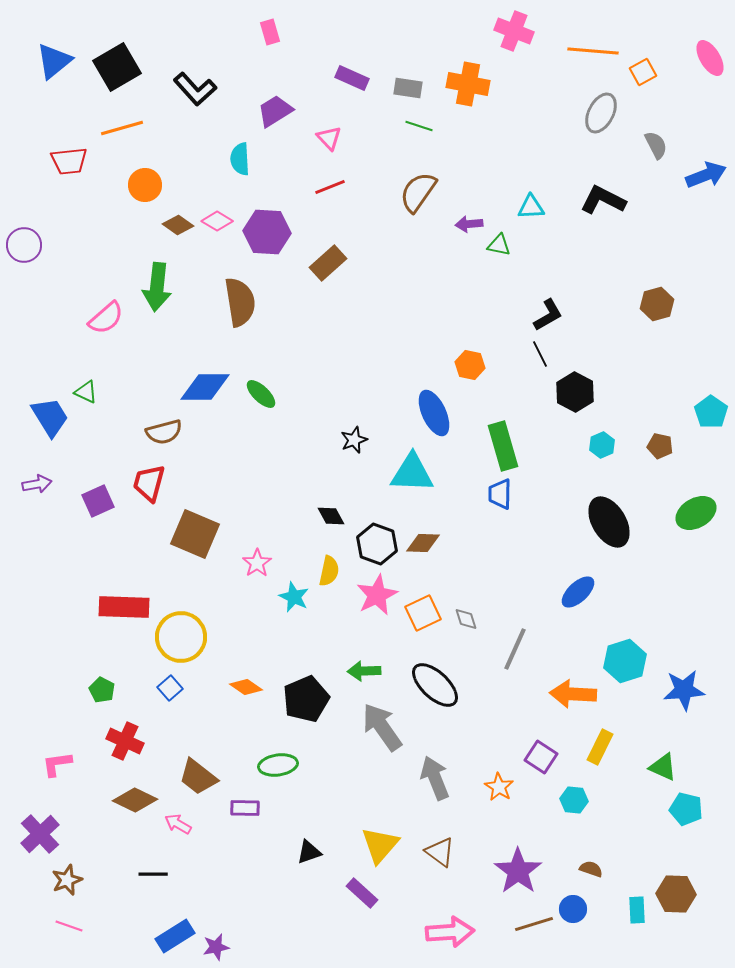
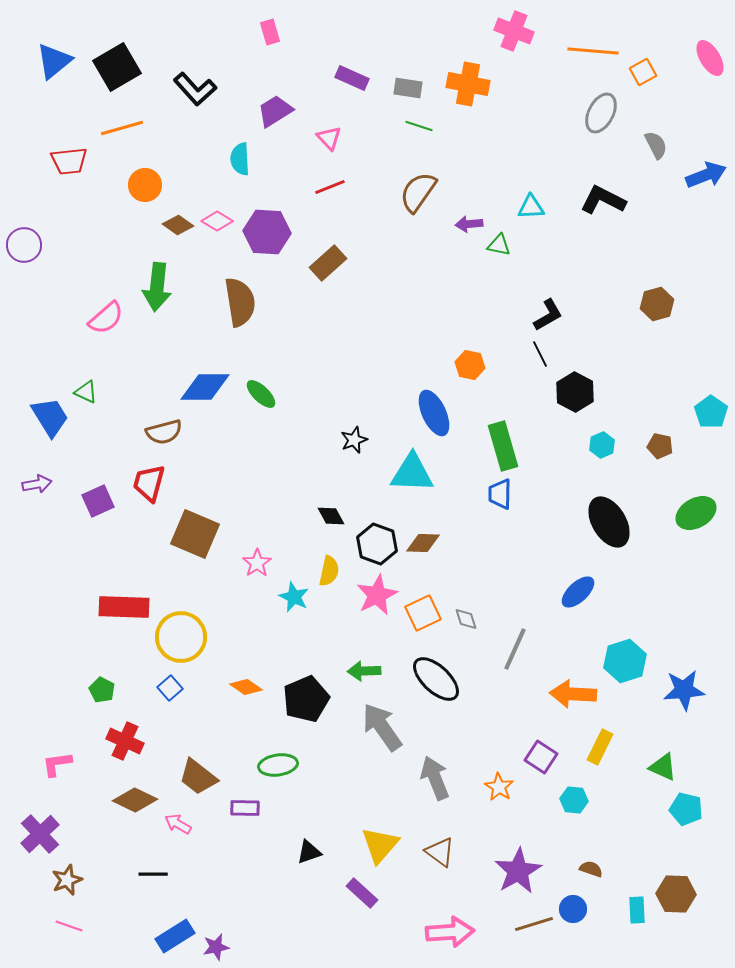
black ellipse at (435, 685): moved 1 px right, 6 px up
purple star at (518, 871): rotated 6 degrees clockwise
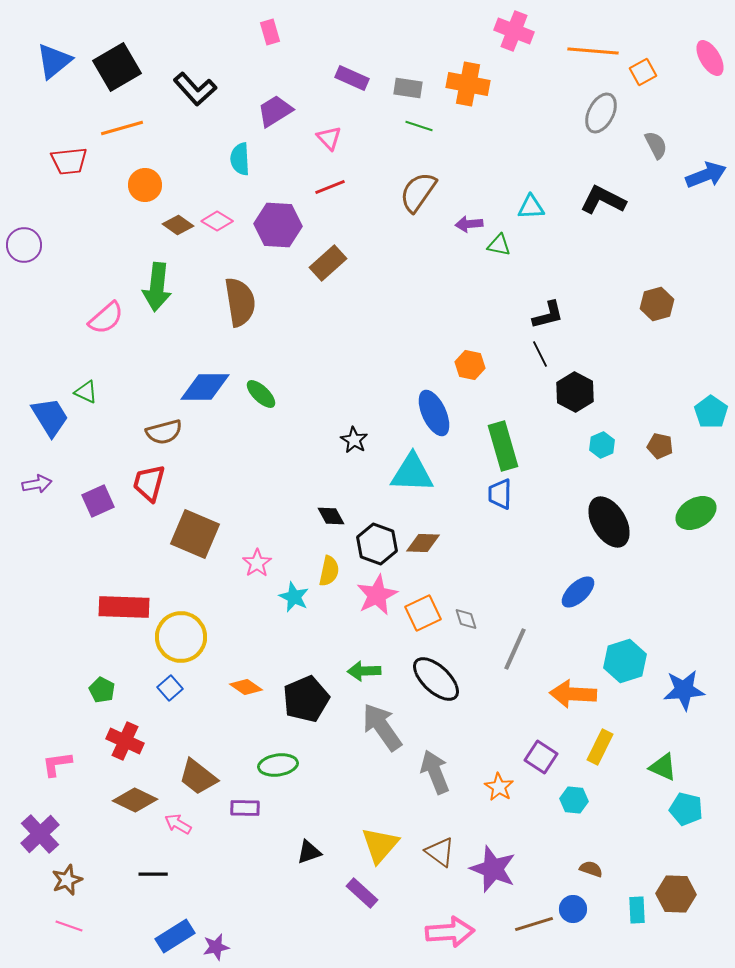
purple hexagon at (267, 232): moved 11 px right, 7 px up
black L-shape at (548, 315): rotated 16 degrees clockwise
black star at (354, 440): rotated 20 degrees counterclockwise
gray arrow at (435, 778): moved 6 px up
purple star at (518, 871): moved 25 px left, 2 px up; rotated 21 degrees counterclockwise
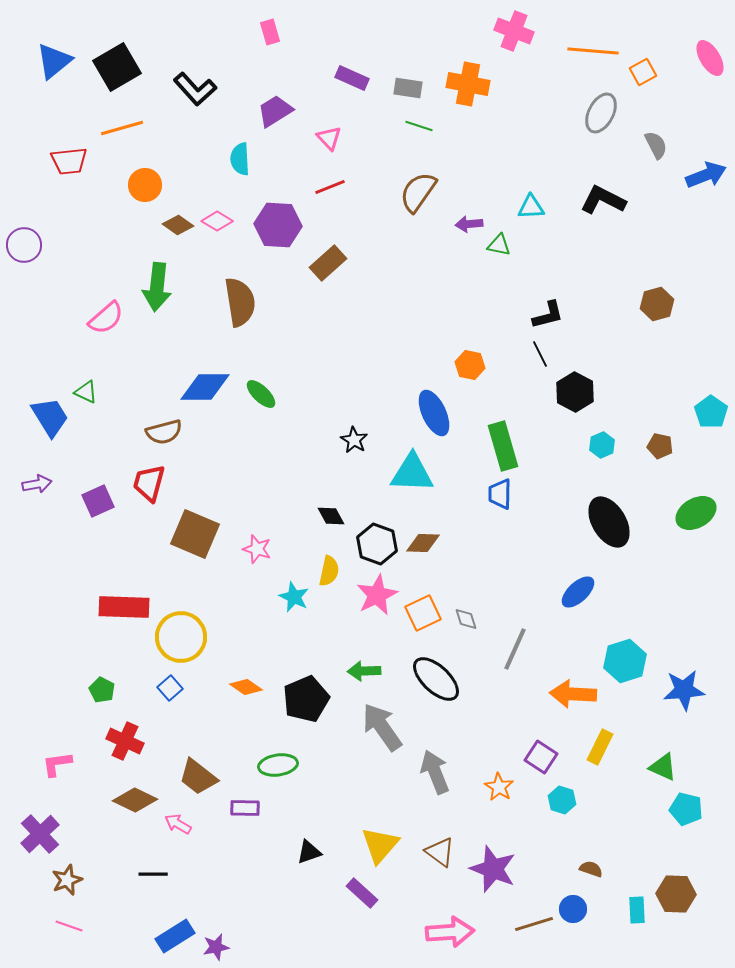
pink star at (257, 563): moved 14 px up; rotated 20 degrees counterclockwise
cyan hexagon at (574, 800): moved 12 px left; rotated 12 degrees clockwise
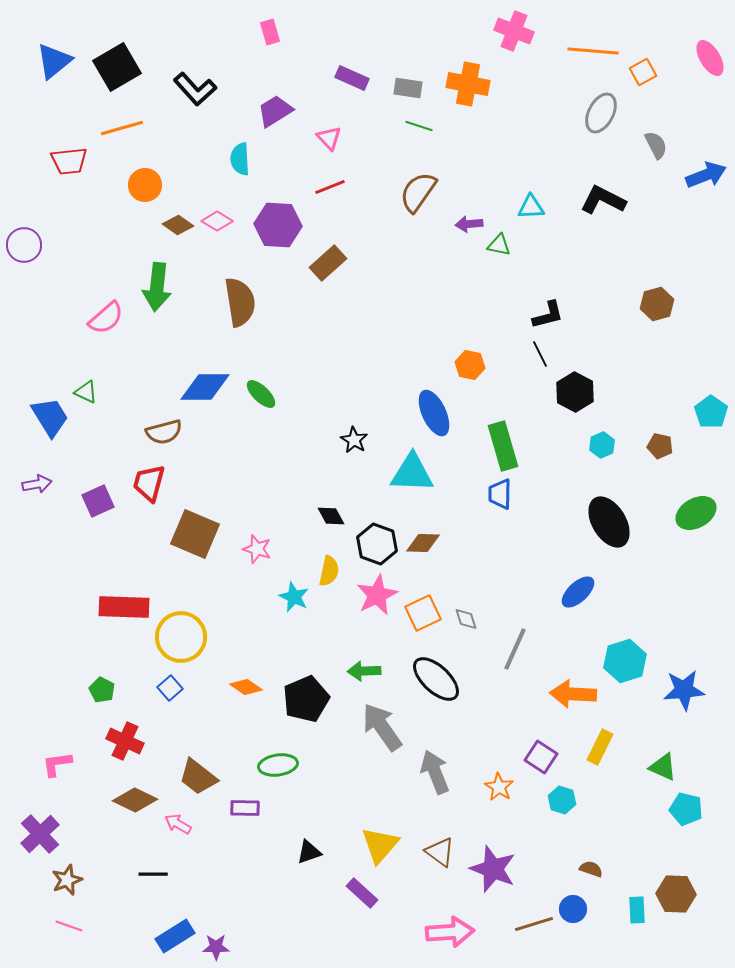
purple star at (216, 947): rotated 12 degrees clockwise
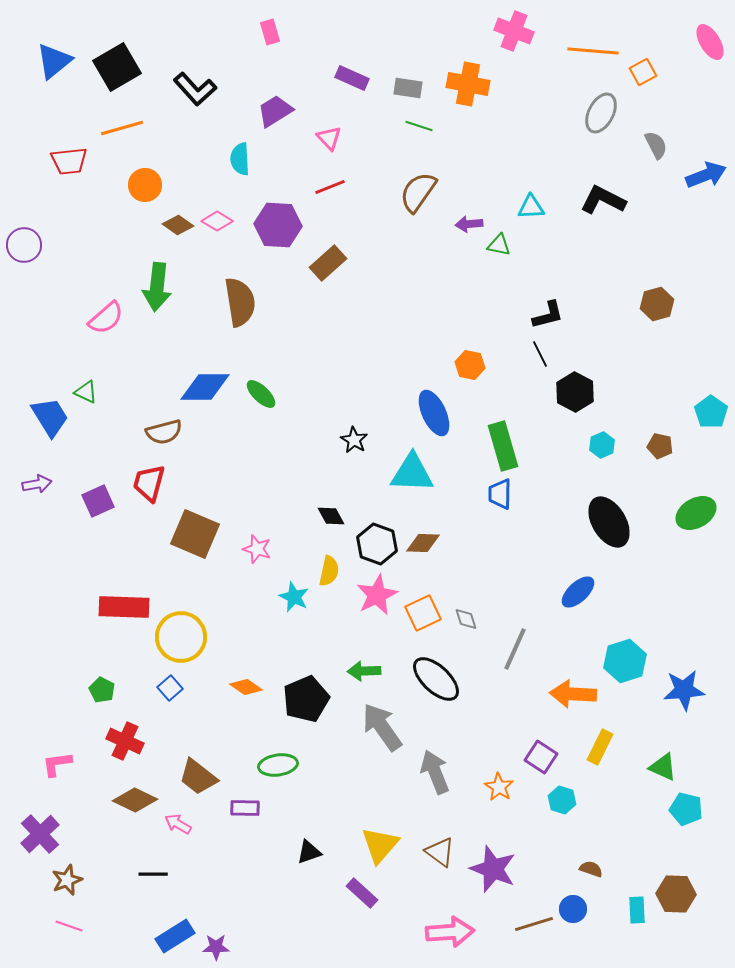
pink ellipse at (710, 58): moved 16 px up
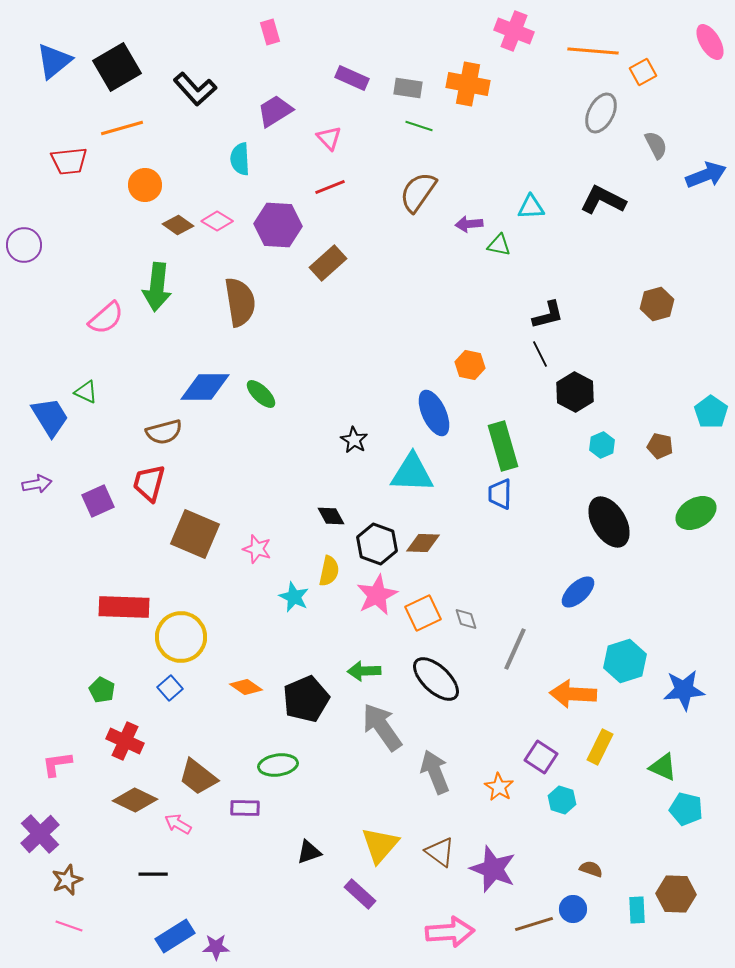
purple rectangle at (362, 893): moved 2 px left, 1 px down
